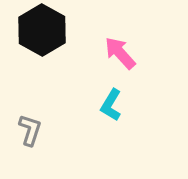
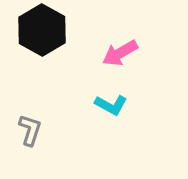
pink arrow: rotated 78 degrees counterclockwise
cyan L-shape: rotated 92 degrees counterclockwise
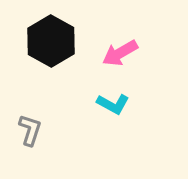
black hexagon: moved 9 px right, 11 px down
cyan L-shape: moved 2 px right, 1 px up
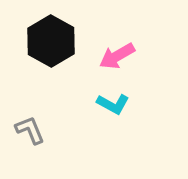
pink arrow: moved 3 px left, 3 px down
gray L-shape: rotated 40 degrees counterclockwise
